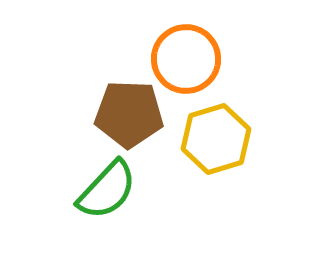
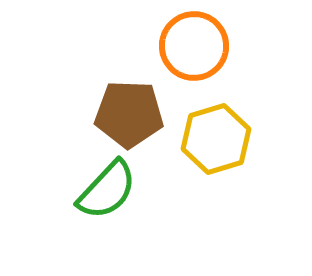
orange circle: moved 8 px right, 13 px up
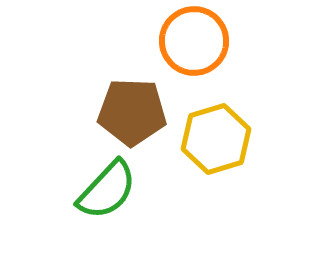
orange circle: moved 5 px up
brown pentagon: moved 3 px right, 2 px up
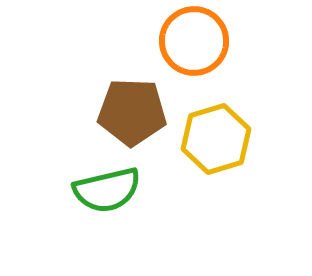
green semicircle: rotated 34 degrees clockwise
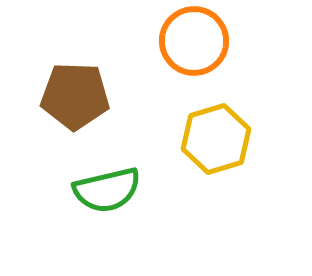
brown pentagon: moved 57 px left, 16 px up
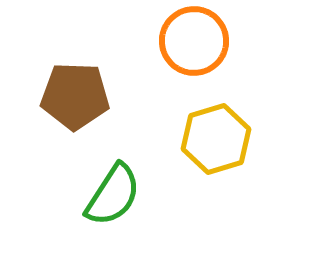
green semicircle: moved 6 px right, 5 px down; rotated 44 degrees counterclockwise
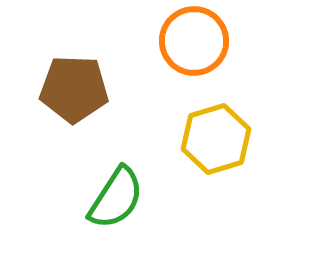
brown pentagon: moved 1 px left, 7 px up
green semicircle: moved 3 px right, 3 px down
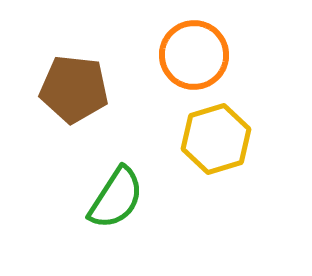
orange circle: moved 14 px down
brown pentagon: rotated 4 degrees clockwise
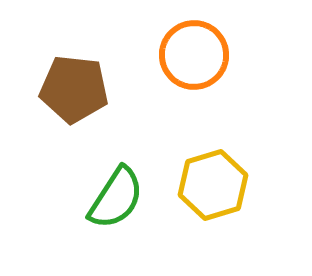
yellow hexagon: moved 3 px left, 46 px down
